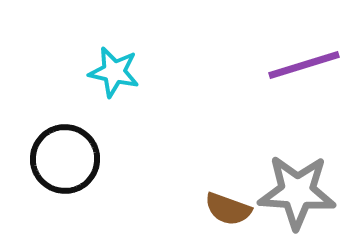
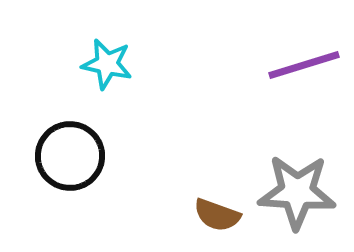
cyan star: moved 7 px left, 8 px up
black circle: moved 5 px right, 3 px up
brown semicircle: moved 11 px left, 6 px down
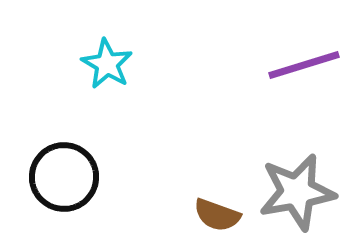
cyan star: rotated 18 degrees clockwise
black circle: moved 6 px left, 21 px down
gray star: rotated 14 degrees counterclockwise
